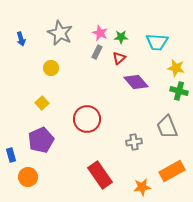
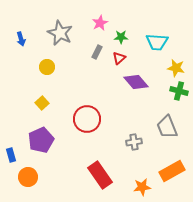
pink star: moved 10 px up; rotated 21 degrees clockwise
yellow circle: moved 4 px left, 1 px up
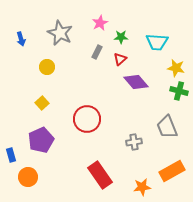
red triangle: moved 1 px right, 1 px down
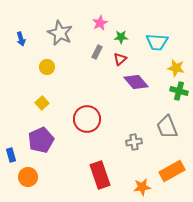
red rectangle: rotated 16 degrees clockwise
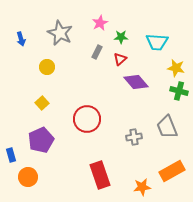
gray cross: moved 5 px up
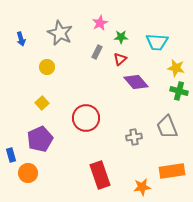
red circle: moved 1 px left, 1 px up
purple pentagon: moved 1 px left, 1 px up
orange rectangle: rotated 20 degrees clockwise
orange circle: moved 4 px up
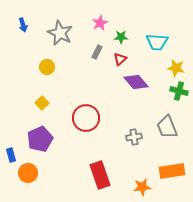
blue arrow: moved 2 px right, 14 px up
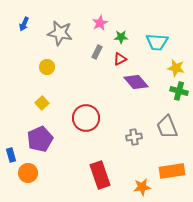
blue arrow: moved 1 px right, 1 px up; rotated 40 degrees clockwise
gray star: rotated 15 degrees counterclockwise
red triangle: rotated 16 degrees clockwise
